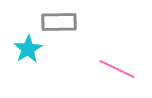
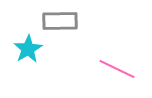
gray rectangle: moved 1 px right, 1 px up
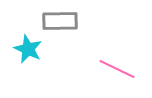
cyan star: rotated 16 degrees counterclockwise
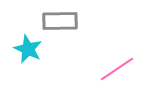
pink line: rotated 60 degrees counterclockwise
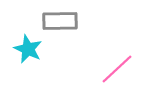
pink line: rotated 9 degrees counterclockwise
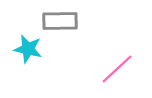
cyan star: rotated 12 degrees counterclockwise
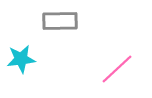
cyan star: moved 7 px left, 10 px down; rotated 20 degrees counterclockwise
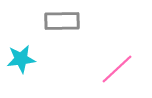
gray rectangle: moved 2 px right
